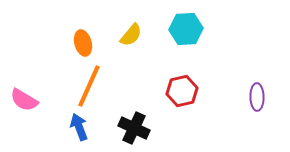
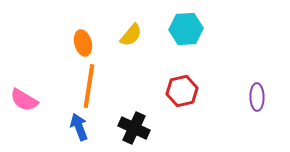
orange line: rotated 15 degrees counterclockwise
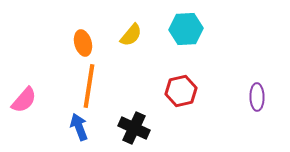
red hexagon: moved 1 px left
pink semicircle: rotated 80 degrees counterclockwise
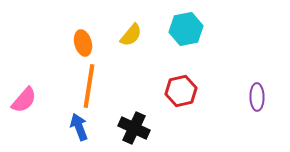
cyan hexagon: rotated 8 degrees counterclockwise
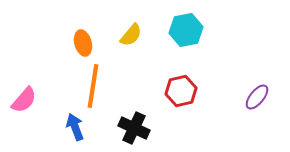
cyan hexagon: moved 1 px down
orange line: moved 4 px right
purple ellipse: rotated 40 degrees clockwise
blue arrow: moved 4 px left
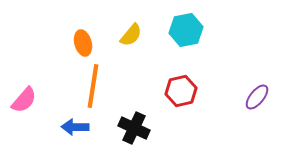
blue arrow: rotated 68 degrees counterclockwise
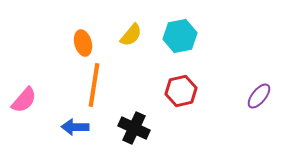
cyan hexagon: moved 6 px left, 6 px down
orange line: moved 1 px right, 1 px up
purple ellipse: moved 2 px right, 1 px up
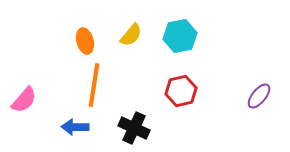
orange ellipse: moved 2 px right, 2 px up
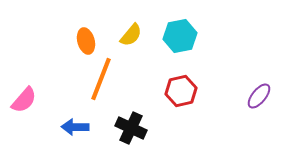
orange ellipse: moved 1 px right
orange line: moved 7 px right, 6 px up; rotated 12 degrees clockwise
black cross: moved 3 px left
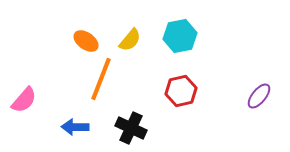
yellow semicircle: moved 1 px left, 5 px down
orange ellipse: rotated 40 degrees counterclockwise
